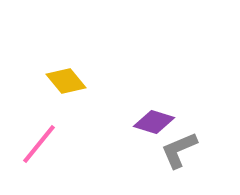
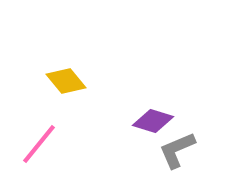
purple diamond: moved 1 px left, 1 px up
gray L-shape: moved 2 px left
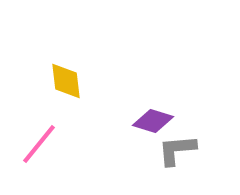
yellow diamond: rotated 33 degrees clockwise
gray L-shape: rotated 18 degrees clockwise
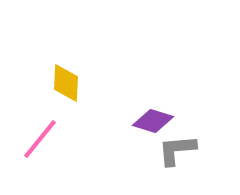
yellow diamond: moved 2 px down; rotated 9 degrees clockwise
pink line: moved 1 px right, 5 px up
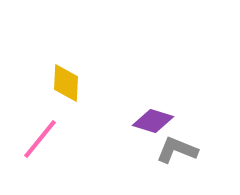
gray L-shape: rotated 27 degrees clockwise
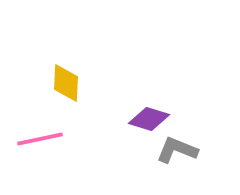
purple diamond: moved 4 px left, 2 px up
pink line: rotated 39 degrees clockwise
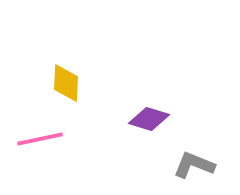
gray L-shape: moved 17 px right, 15 px down
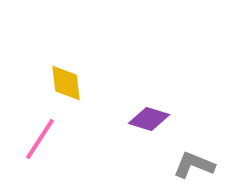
yellow diamond: rotated 9 degrees counterclockwise
pink line: rotated 45 degrees counterclockwise
